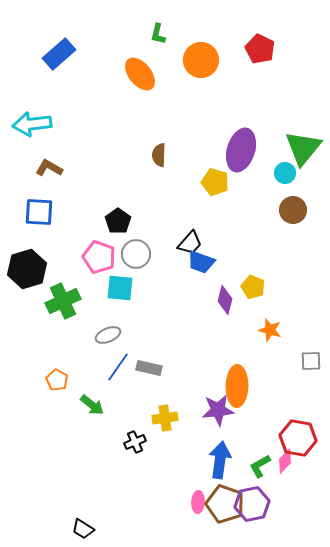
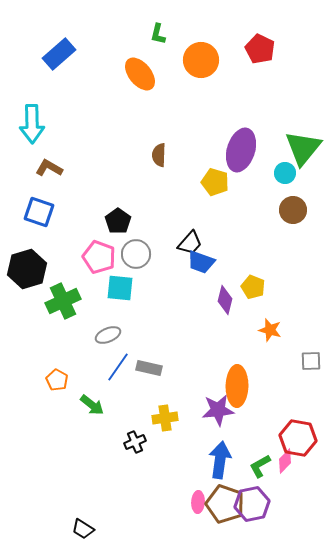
cyan arrow at (32, 124): rotated 84 degrees counterclockwise
blue square at (39, 212): rotated 16 degrees clockwise
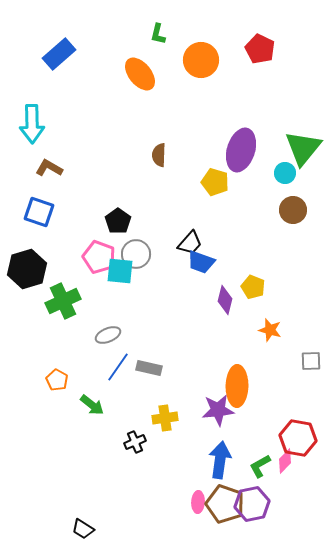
cyan square at (120, 288): moved 17 px up
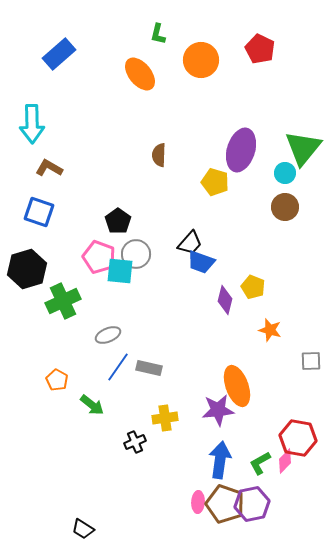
brown circle at (293, 210): moved 8 px left, 3 px up
orange ellipse at (237, 386): rotated 21 degrees counterclockwise
green L-shape at (260, 466): moved 3 px up
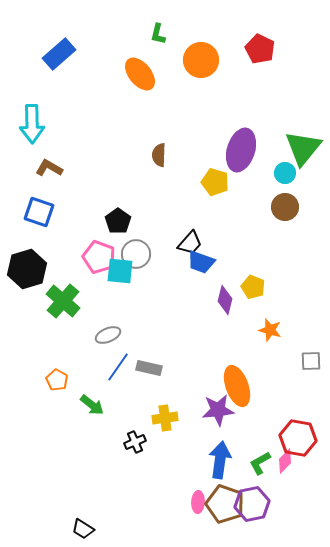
green cross at (63, 301): rotated 24 degrees counterclockwise
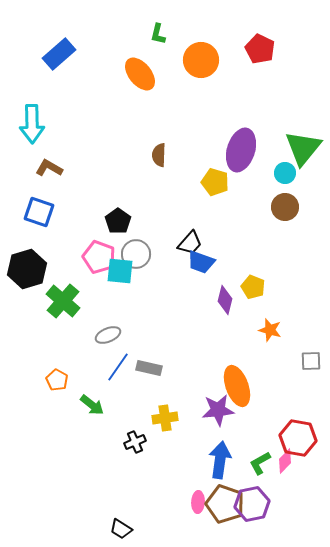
black trapezoid at (83, 529): moved 38 px right
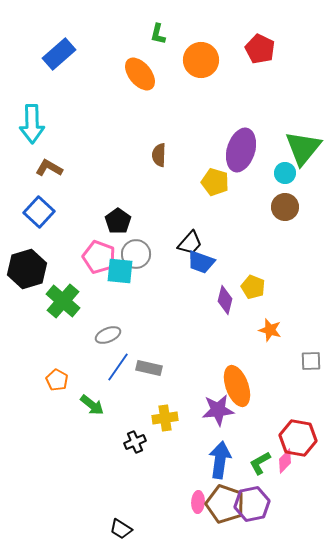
blue square at (39, 212): rotated 24 degrees clockwise
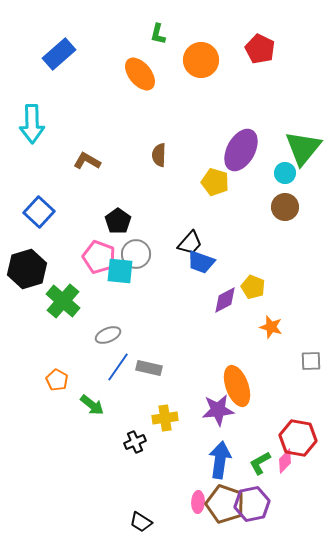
purple ellipse at (241, 150): rotated 12 degrees clockwise
brown L-shape at (49, 168): moved 38 px right, 7 px up
purple diamond at (225, 300): rotated 48 degrees clockwise
orange star at (270, 330): moved 1 px right, 3 px up
black trapezoid at (121, 529): moved 20 px right, 7 px up
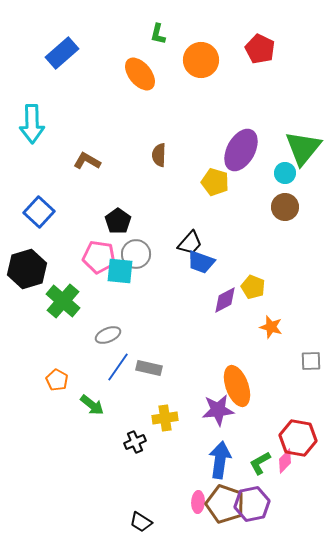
blue rectangle at (59, 54): moved 3 px right, 1 px up
pink pentagon at (99, 257): rotated 12 degrees counterclockwise
